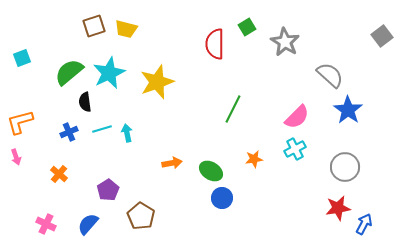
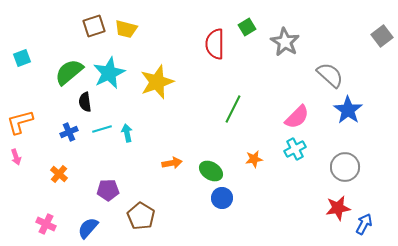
purple pentagon: rotated 30 degrees clockwise
blue semicircle: moved 4 px down
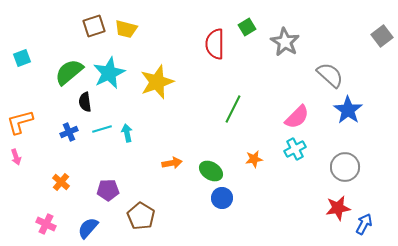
orange cross: moved 2 px right, 8 px down
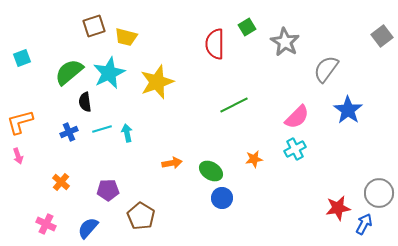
yellow trapezoid: moved 8 px down
gray semicircle: moved 4 px left, 6 px up; rotated 96 degrees counterclockwise
green line: moved 1 px right, 4 px up; rotated 36 degrees clockwise
pink arrow: moved 2 px right, 1 px up
gray circle: moved 34 px right, 26 px down
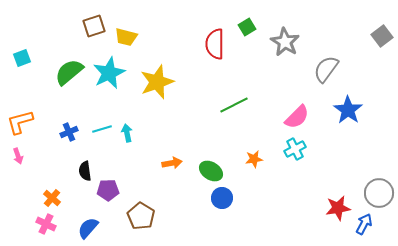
black semicircle: moved 69 px down
orange cross: moved 9 px left, 16 px down
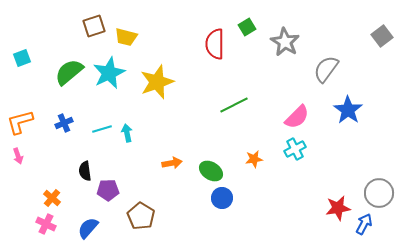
blue cross: moved 5 px left, 9 px up
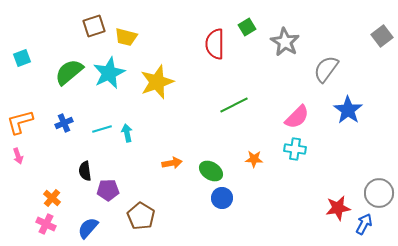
cyan cross: rotated 35 degrees clockwise
orange star: rotated 12 degrees clockwise
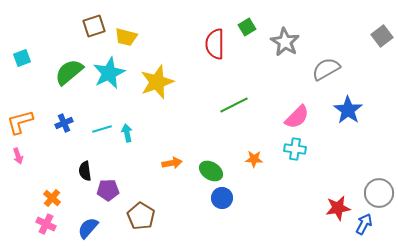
gray semicircle: rotated 24 degrees clockwise
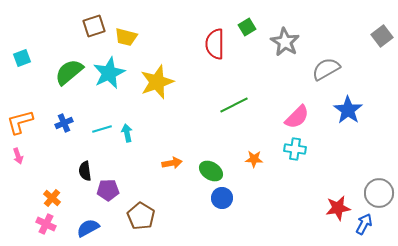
blue semicircle: rotated 20 degrees clockwise
